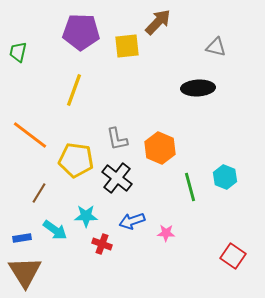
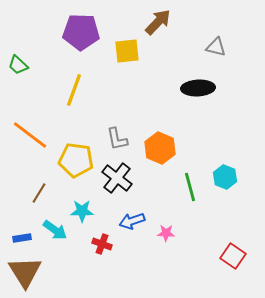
yellow square: moved 5 px down
green trapezoid: moved 13 px down; rotated 60 degrees counterclockwise
cyan star: moved 4 px left, 5 px up
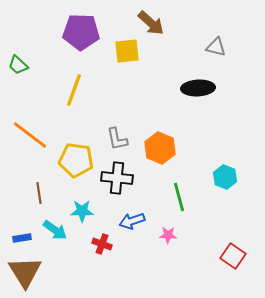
brown arrow: moved 7 px left, 1 px down; rotated 88 degrees clockwise
black cross: rotated 32 degrees counterclockwise
green line: moved 11 px left, 10 px down
brown line: rotated 40 degrees counterclockwise
pink star: moved 2 px right, 2 px down
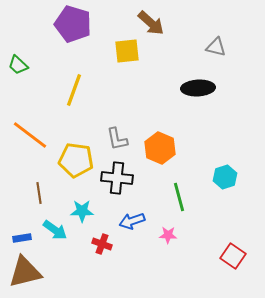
purple pentagon: moved 8 px left, 8 px up; rotated 15 degrees clockwise
cyan hexagon: rotated 20 degrees clockwise
brown triangle: rotated 48 degrees clockwise
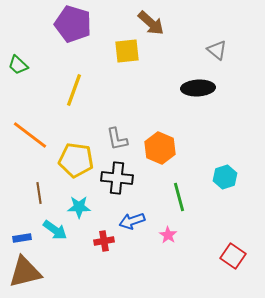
gray triangle: moved 1 px right, 3 px down; rotated 25 degrees clockwise
cyan star: moved 3 px left, 4 px up
pink star: rotated 30 degrees clockwise
red cross: moved 2 px right, 3 px up; rotated 30 degrees counterclockwise
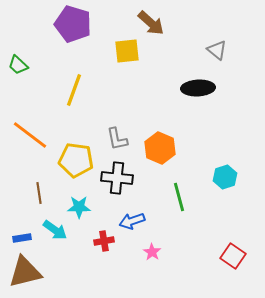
pink star: moved 16 px left, 17 px down
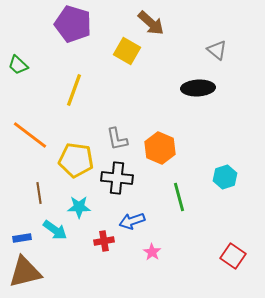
yellow square: rotated 36 degrees clockwise
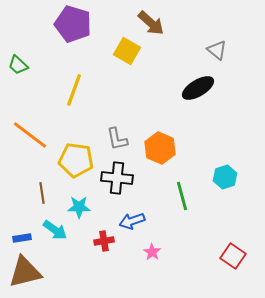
black ellipse: rotated 28 degrees counterclockwise
brown line: moved 3 px right
green line: moved 3 px right, 1 px up
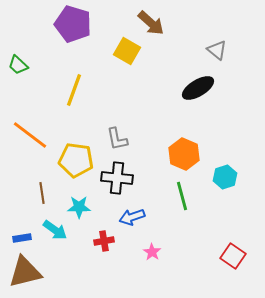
orange hexagon: moved 24 px right, 6 px down
blue arrow: moved 4 px up
